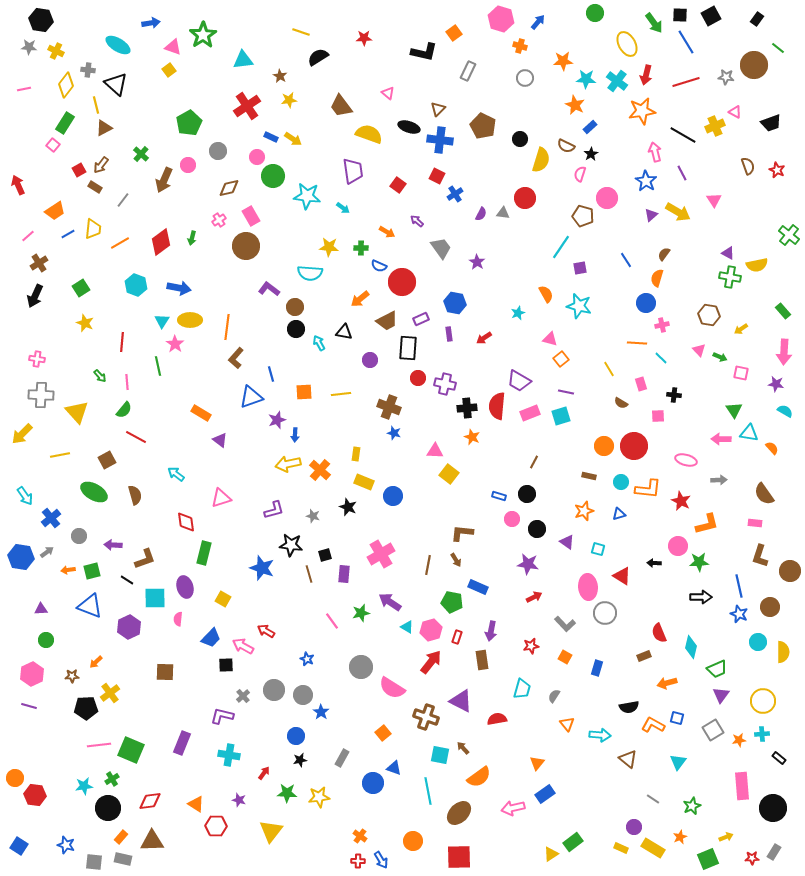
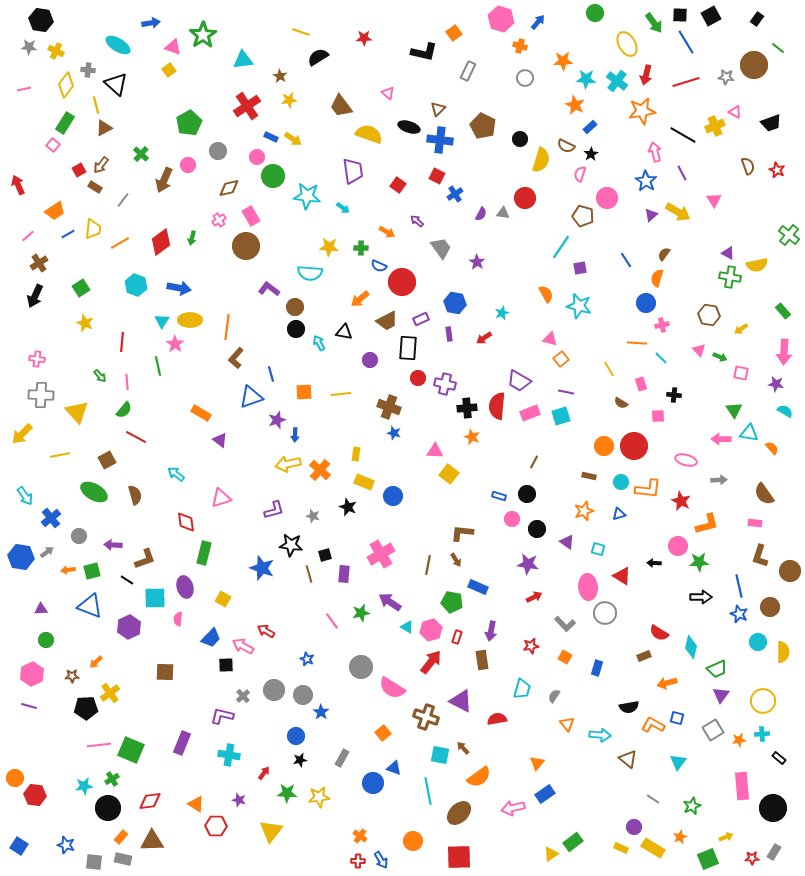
cyan star at (518, 313): moved 16 px left
red semicircle at (659, 633): rotated 36 degrees counterclockwise
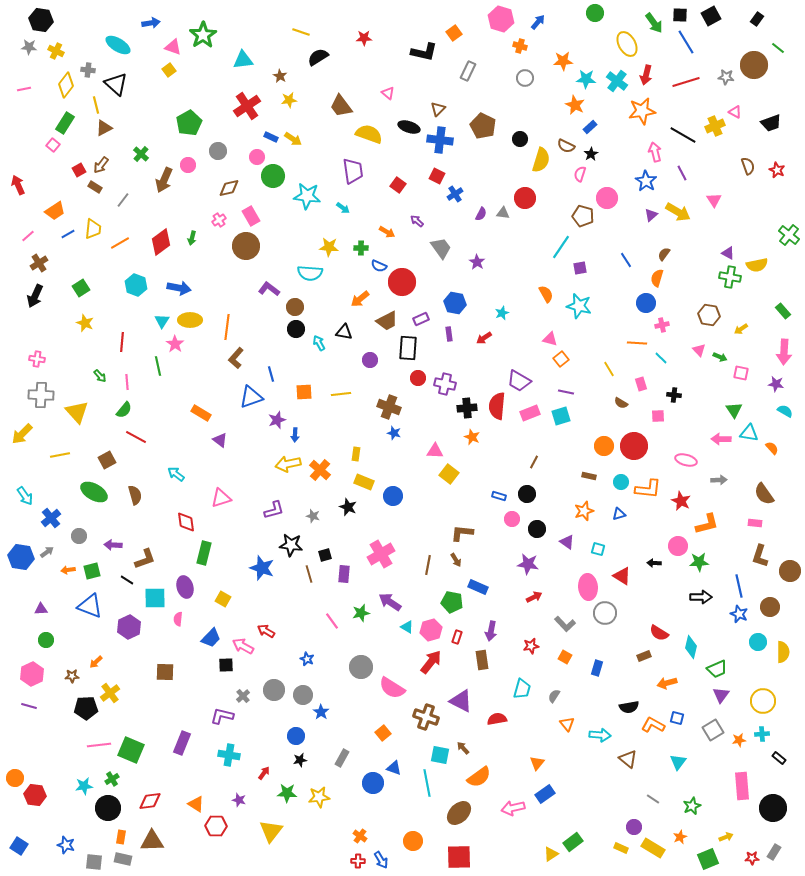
cyan line at (428, 791): moved 1 px left, 8 px up
orange rectangle at (121, 837): rotated 32 degrees counterclockwise
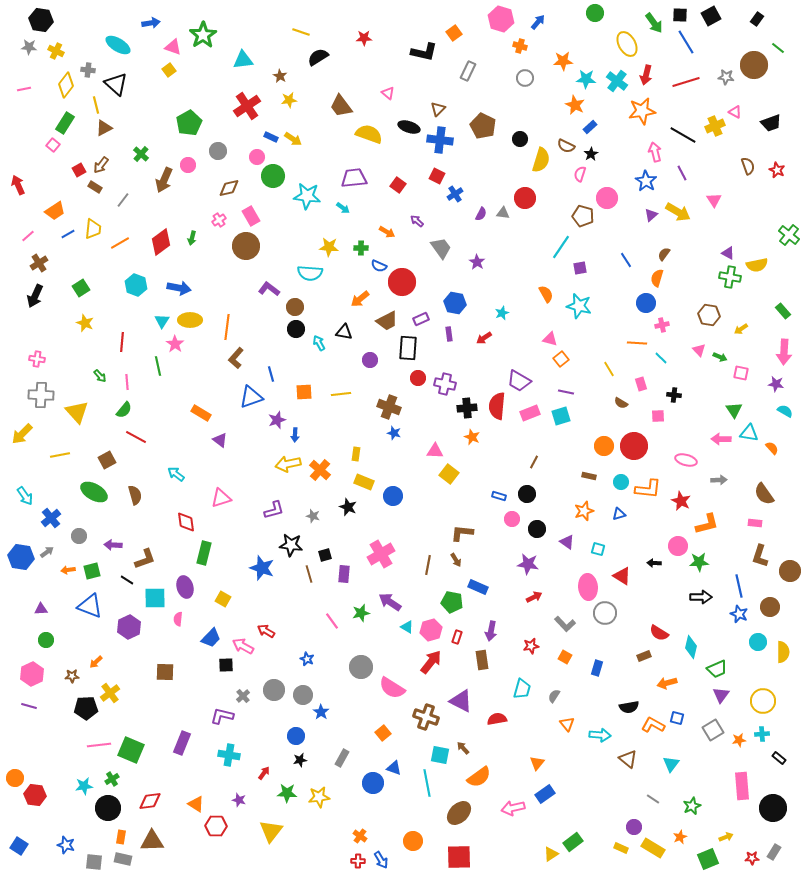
purple trapezoid at (353, 171): moved 1 px right, 7 px down; rotated 88 degrees counterclockwise
cyan triangle at (678, 762): moved 7 px left, 2 px down
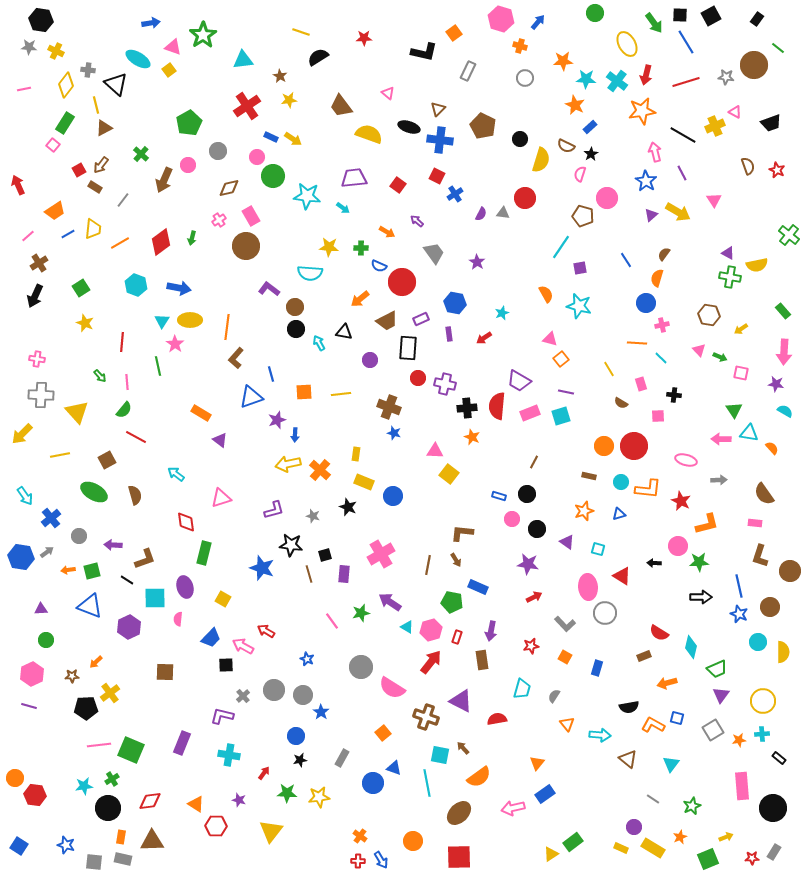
cyan ellipse at (118, 45): moved 20 px right, 14 px down
gray trapezoid at (441, 248): moved 7 px left, 5 px down
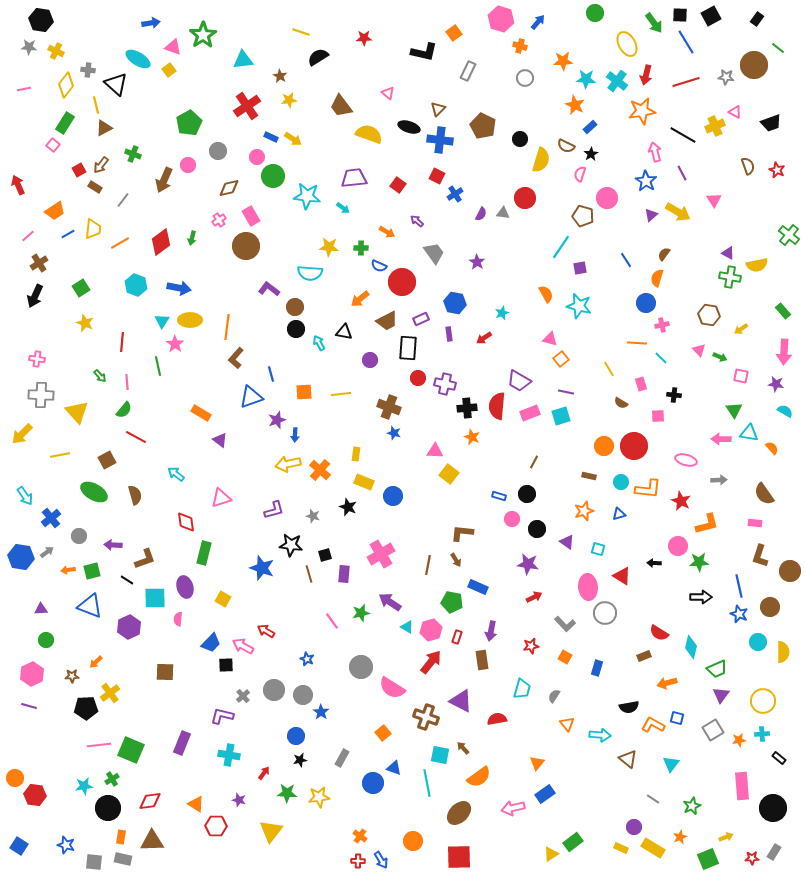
green cross at (141, 154): moved 8 px left; rotated 21 degrees counterclockwise
pink square at (741, 373): moved 3 px down
blue trapezoid at (211, 638): moved 5 px down
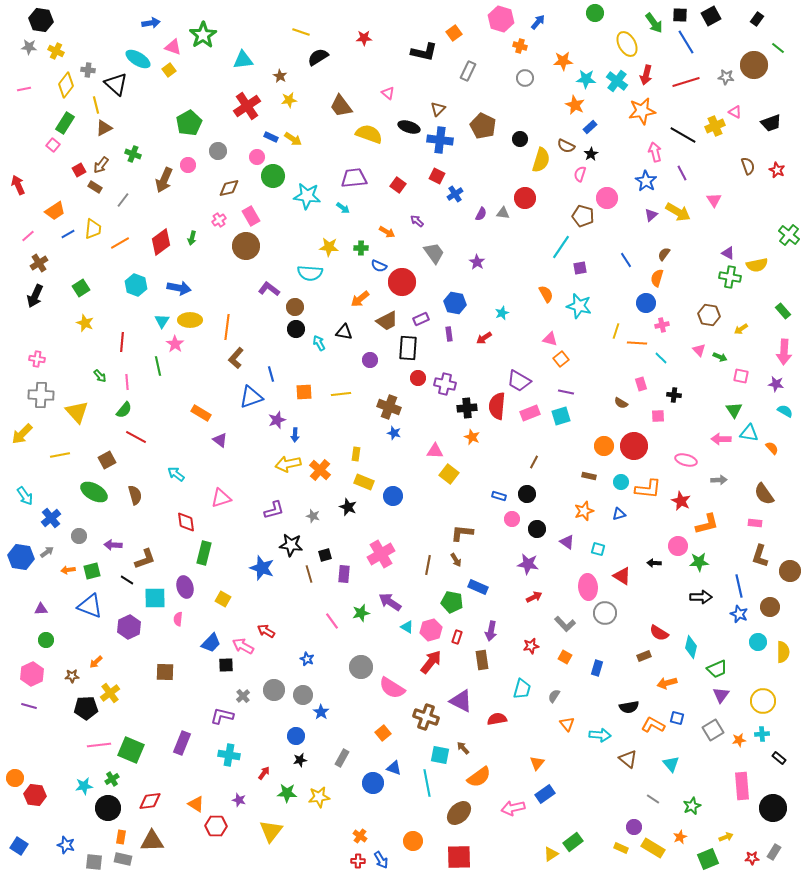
yellow line at (609, 369): moved 7 px right, 38 px up; rotated 49 degrees clockwise
cyan triangle at (671, 764): rotated 18 degrees counterclockwise
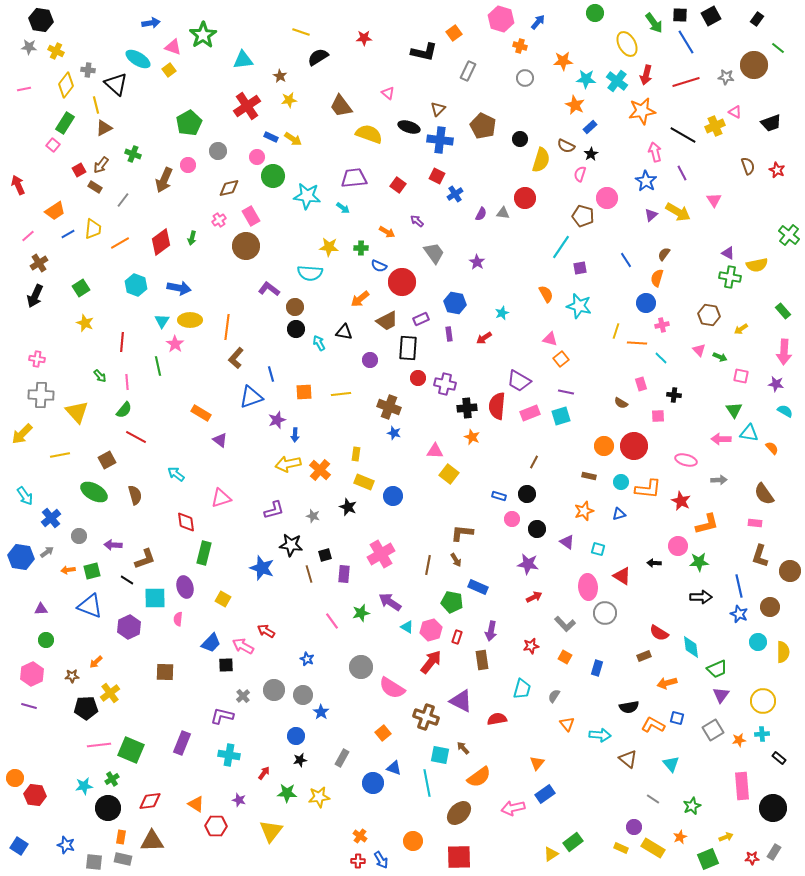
cyan diamond at (691, 647): rotated 20 degrees counterclockwise
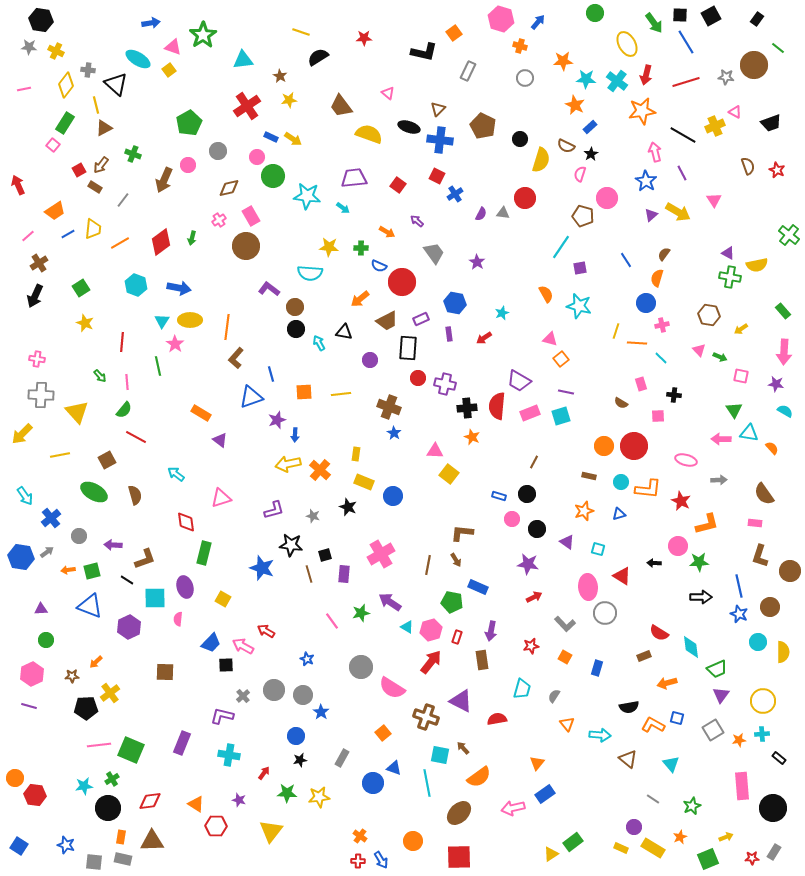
blue star at (394, 433): rotated 16 degrees clockwise
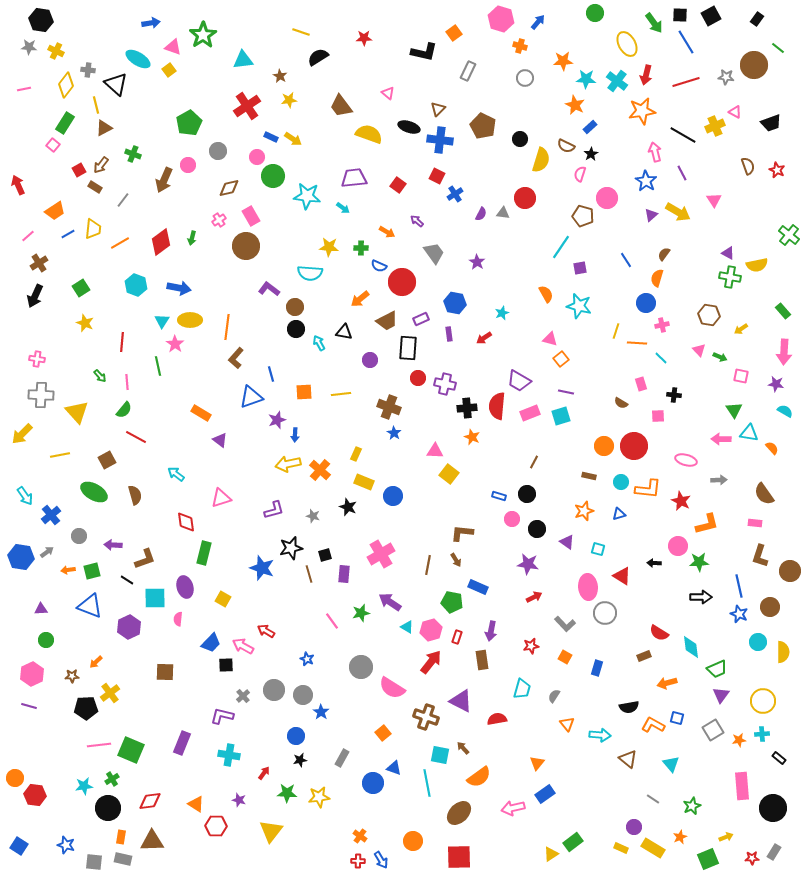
yellow rectangle at (356, 454): rotated 16 degrees clockwise
blue cross at (51, 518): moved 3 px up
black star at (291, 545): moved 3 px down; rotated 20 degrees counterclockwise
